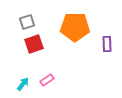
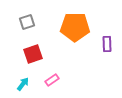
red square: moved 1 px left, 10 px down
pink rectangle: moved 5 px right
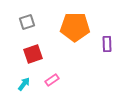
cyan arrow: moved 1 px right
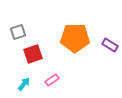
gray square: moved 9 px left, 10 px down
orange pentagon: moved 11 px down
purple rectangle: moved 3 px right, 1 px down; rotated 56 degrees counterclockwise
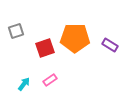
gray square: moved 2 px left, 1 px up
red square: moved 12 px right, 6 px up
pink rectangle: moved 2 px left
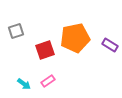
orange pentagon: rotated 12 degrees counterclockwise
red square: moved 2 px down
pink rectangle: moved 2 px left, 1 px down
cyan arrow: rotated 88 degrees clockwise
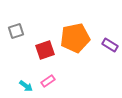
cyan arrow: moved 2 px right, 2 px down
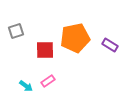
red square: rotated 18 degrees clockwise
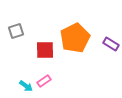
orange pentagon: rotated 16 degrees counterclockwise
purple rectangle: moved 1 px right, 1 px up
pink rectangle: moved 4 px left
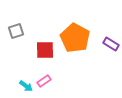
orange pentagon: rotated 16 degrees counterclockwise
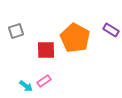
purple rectangle: moved 14 px up
red square: moved 1 px right
